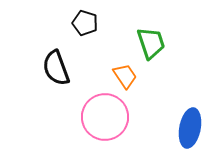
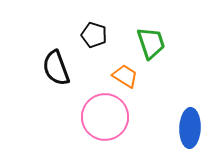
black pentagon: moved 9 px right, 12 px down
orange trapezoid: rotated 24 degrees counterclockwise
blue ellipse: rotated 9 degrees counterclockwise
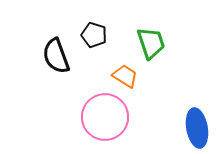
black semicircle: moved 12 px up
blue ellipse: moved 7 px right; rotated 12 degrees counterclockwise
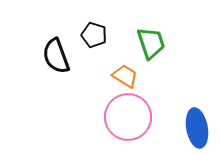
pink circle: moved 23 px right
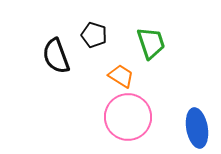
orange trapezoid: moved 4 px left
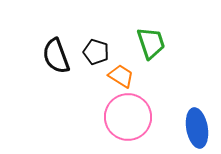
black pentagon: moved 2 px right, 17 px down
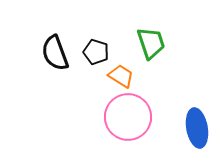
black semicircle: moved 1 px left, 3 px up
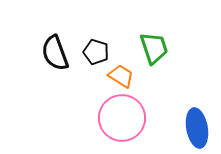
green trapezoid: moved 3 px right, 5 px down
pink circle: moved 6 px left, 1 px down
